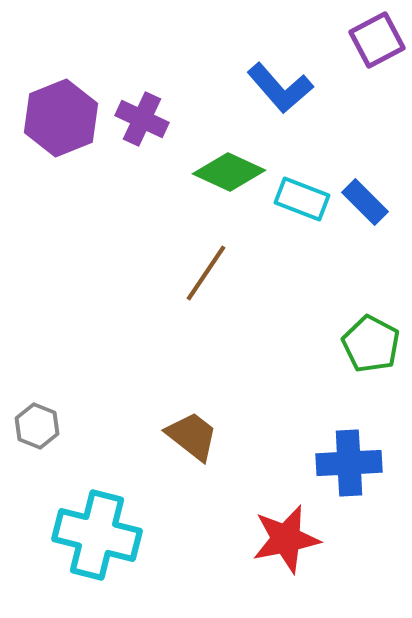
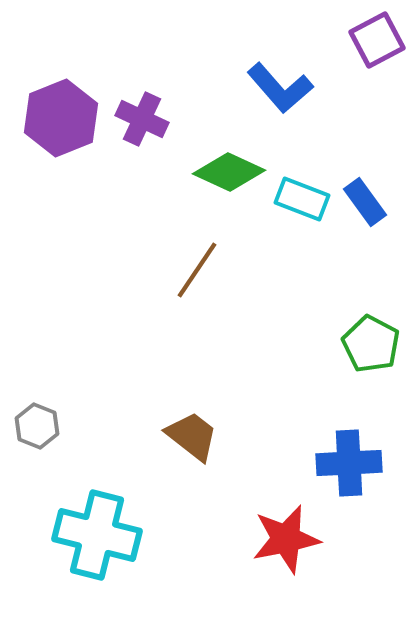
blue rectangle: rotated 9 degrees clockwise
brown line: moved 9 px left, 3 px up
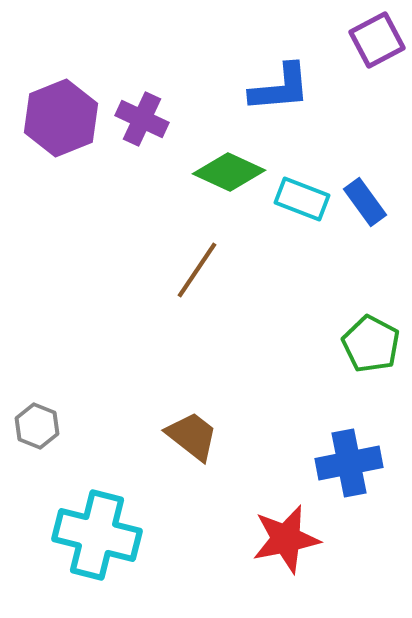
blue L-shape: rotated 54 degrees counterclockwise
blue cross: rotated 8 degrees counterclockwise
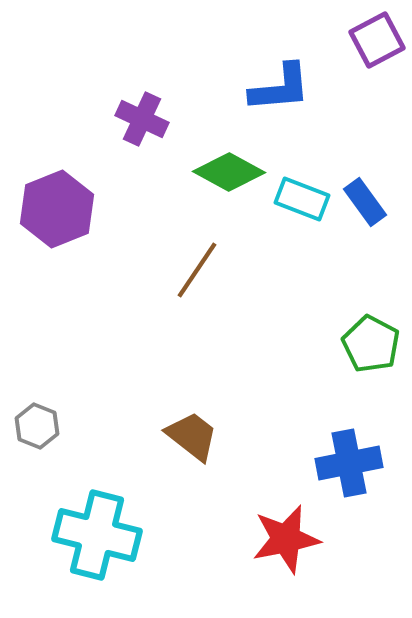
purple hexagon: moved 4 px left, 91 px down
green diamond: rotated 4 degrees clockwise
